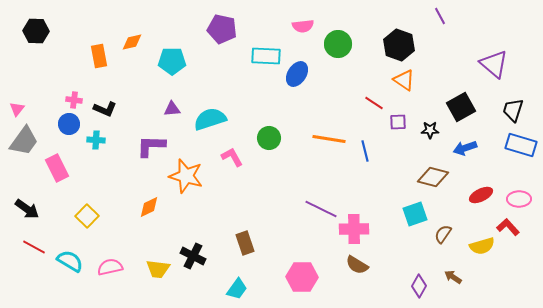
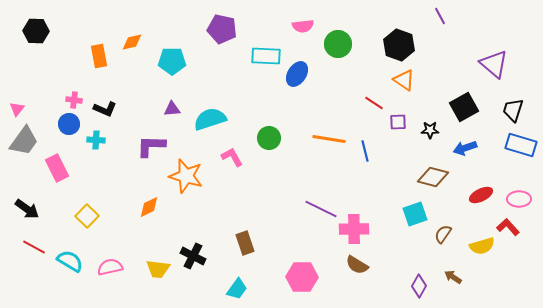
black square at (461, 107): moved 3 px right
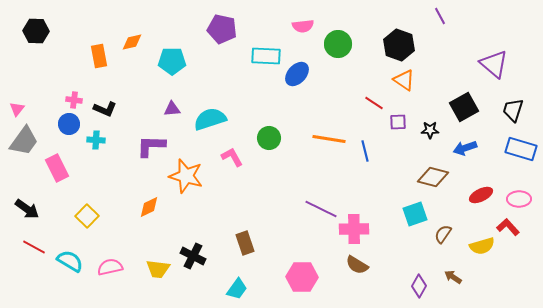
blue ellipse at (297, 74): rotated 10 degrees clockwise
blue rectangle at (521, 145): moved 4 px down
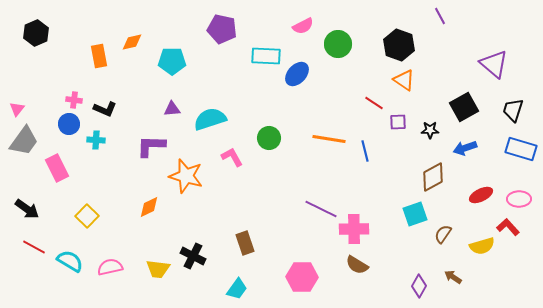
pink semicircle at (303, 26): rotated 20 degrees counterclockwise
black hexagon at (36, 31): moved 2 px down; rotated 25 degrees counterclockwise
brown diamond at (433, 177): rotated 44 degrees counterclockwise
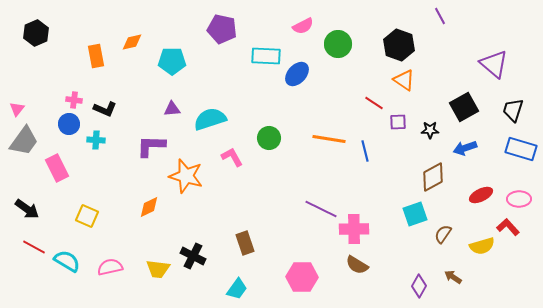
orange rectangle at (99, 56): moved 3 px left
yellow square at (87, 216): rotated 20 degrees counterclockwise
cyan semicircle at (70, 261): moved 3 px left
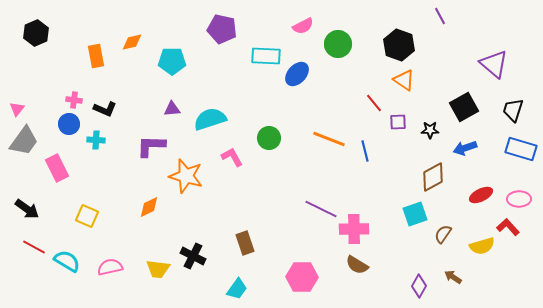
red line at (374, 103): rotated 18 degrees clockwise
orange line at (329, 139): rotated 12 degrees clockwise
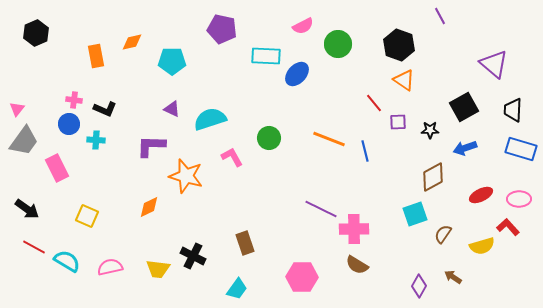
purple triangle at (172, 109): rotated 30 degrees clockwise
black trapezoid at (513, 110): rotated 15 degrees counterclockwise
